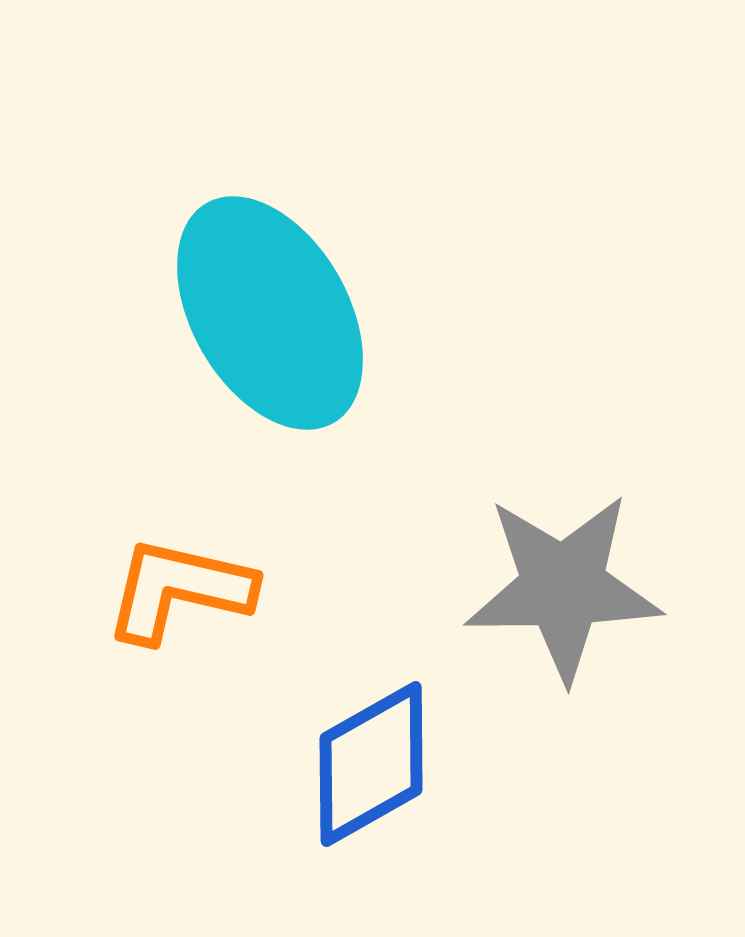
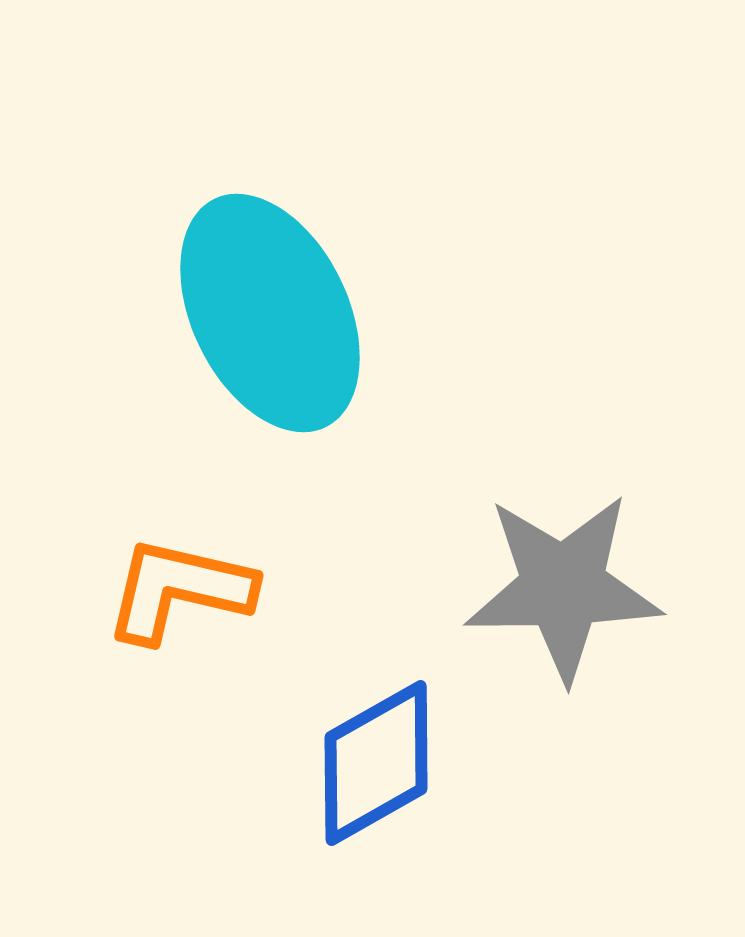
cyan ellipse: rotated 4 degrees clockwise
blue diamond: moved 5 px right, 1 px up
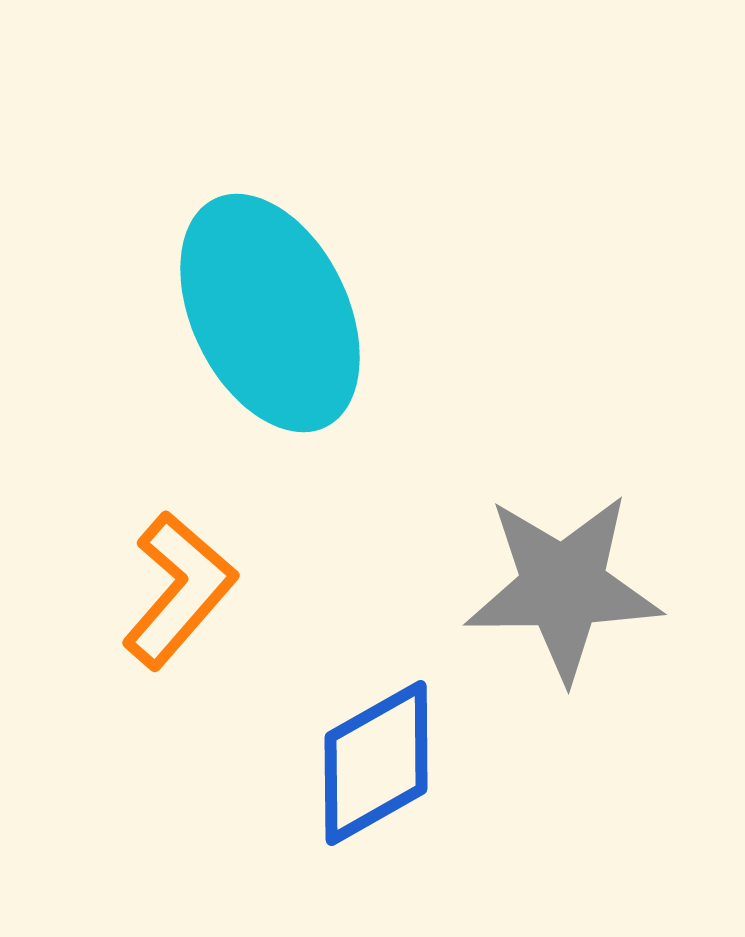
orange L-shape: rotated 118 degrees clockwise
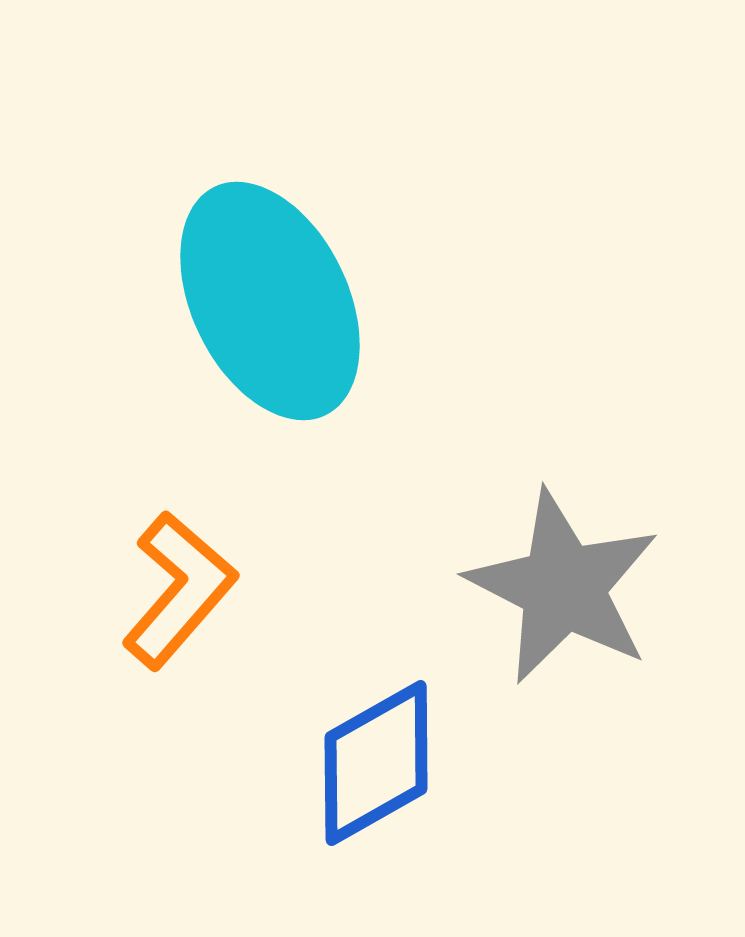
cyan ellipse: moved 12 px up
gray star: rotated 28 degrees clockwise
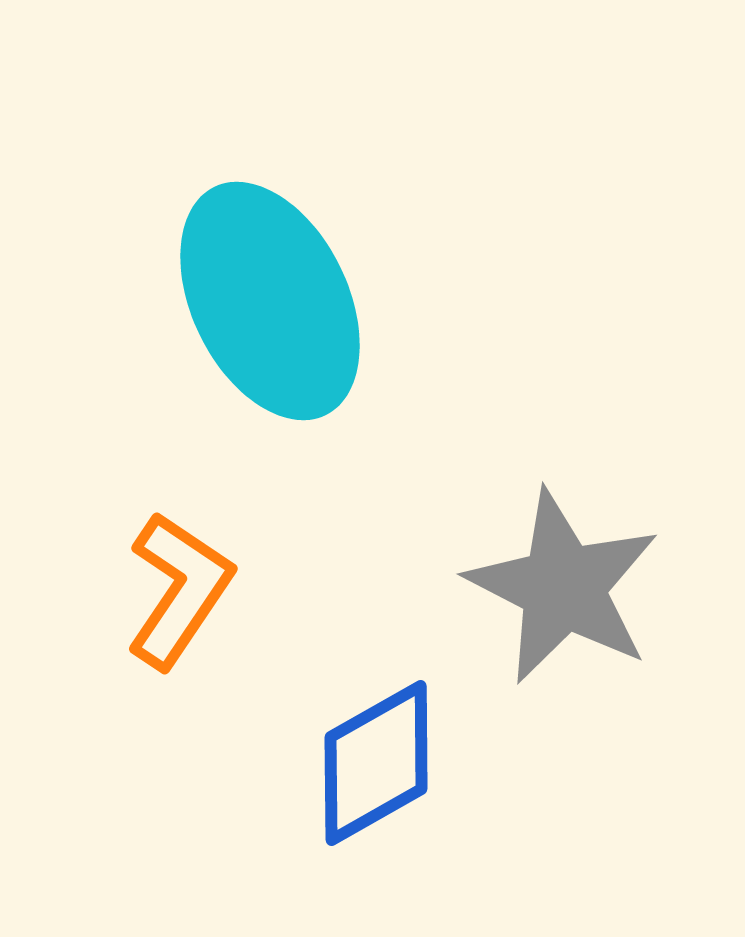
orange L-shape: rotated 7 degrees counterclockwise
